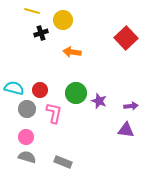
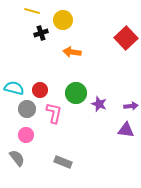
purple star: moved 3 px down
pink circle: moved 2 px up
gray semicircle: moved 10 px left, 1 px down; rotated 36 degrees clockwise
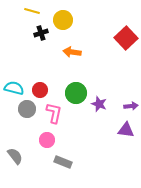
pink circle: moved 21 px right, 5 px down
gray semicircle: moved 2 px left, 2 px up
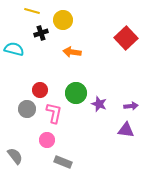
cyan semicircle: moved 39 px up
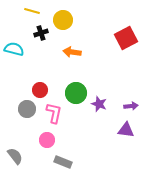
red square: rotated 15 degrees clockwise
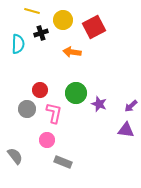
red square: moved 32 px left, 11 px up
cyan semicircle: moved 4 px right, 5 px up; rotated 78 degrees clockwise
purple arrow: rotated 144 degrees clockwise
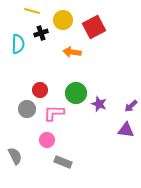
pink L-shape: rotated 100 degrees counterclockwise
gray semicircle: rotated 12 degrees clockwise
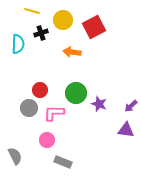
gray circle: moved 2 px right, 1 px up
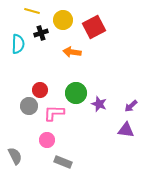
gray circle: moved 2 px up
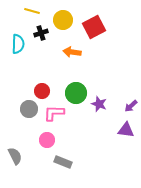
red circle: moved 2 px right, 1 px down
gray circle: moved 3 px down
